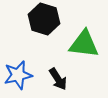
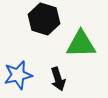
green triangle: moved 3 px left; rotated 8 degrees counterclockwise
black arrow: rotated 15 degrees clockwise
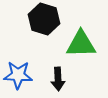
blue star: rotated 16 degrees clockwise
black arrow: rotated 15 degrees clockwise
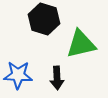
green triangle: rotated 12 degrees counterclockwise
black arrow: moved 1 px left, 1 px up
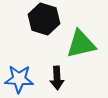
blue star: moved 1 px right, 4 px down
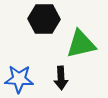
black hexagon: rotated 16 degrees counterclockwise
black arrow: moved 4 px right
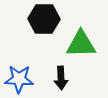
green triangle: rotated 12 degrees clockwise
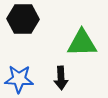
black hexagon: moved 21 px left
green triangle: moved 1 px right, 1 px up
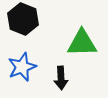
black hexagon: rotated 20 degrees clockwise
blue star: moved 3 px right, 12 px up; rotated 24 degrees counterclockwise
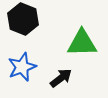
black arrow: rotated 125 degrees counterclockwise
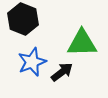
blue star: moved 10 px right, 5 px up
black arrow: moved 1 px right, 6 px up
